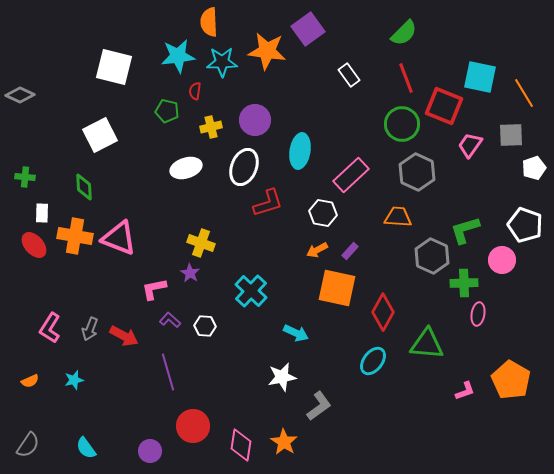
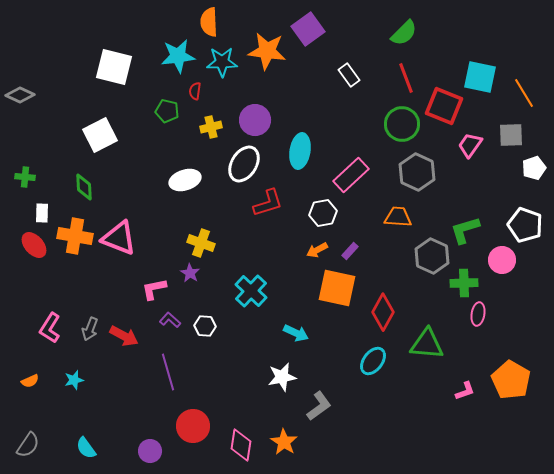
white ellipse at (244, 167): moved 3 px up; rotated 9 degrees clockwise
white ellipse at (186, 168): moved 1 px left, 12 px down
white hexagon at (323, 213): rotated 20 degrees counterclockwise
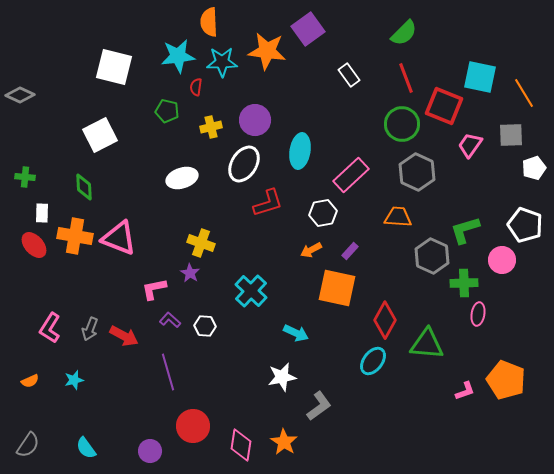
red semicircle at (195, 91): moved 1 px right, 4 px up
white ellipse at (185, 180): moved 3 px left, 2 px up
orange arrow at (317, 250): moved 6 px left
red diamond at (383, 312): moved 2 px right, 8 px down
orange pentagon at (511, 380): moved 5 px left; rotated 9 degrees counterclockwise
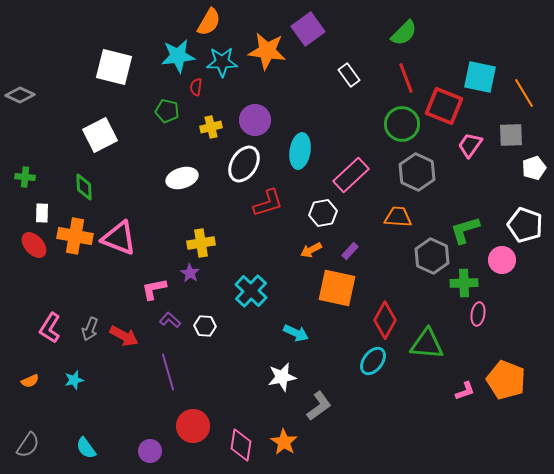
orange semicircle at (209, 22): rotated 148 degrees counterclockwise
yellow cross at (201, 243): rotated 28 degrees counterclockwise
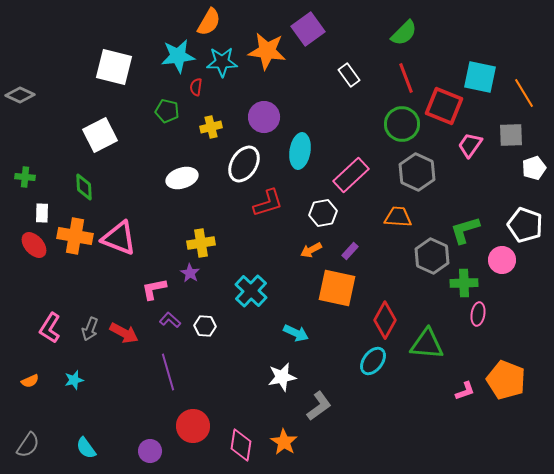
purple circle at (255, 120): moved 9 px right, 3 px up
red arrow at (124, 336): moved 3 px up
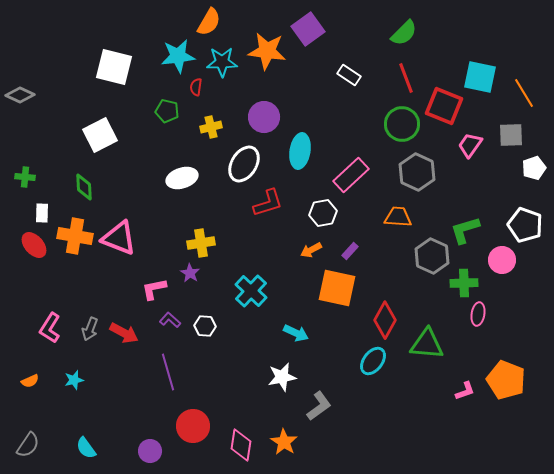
white rectangle at (349, 75): rotated 20 degrees counterclockwise
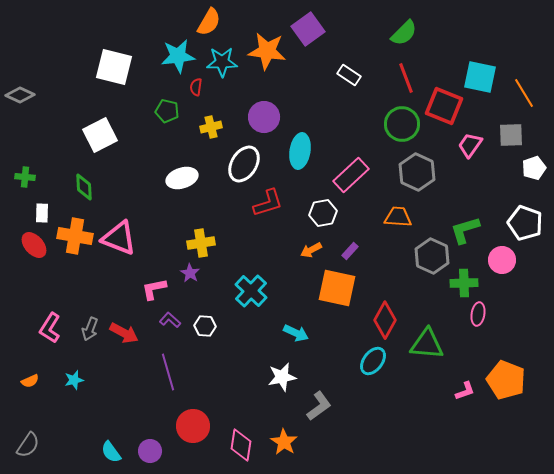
white pentagon at (525, 225): moved 2 px up
cyan semicircle at (86, 448): moved 25 px right, 4 px down
